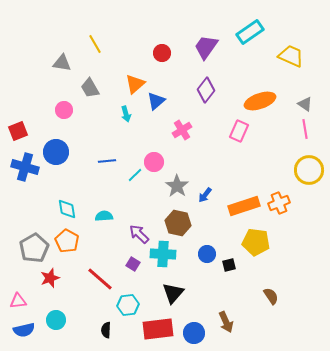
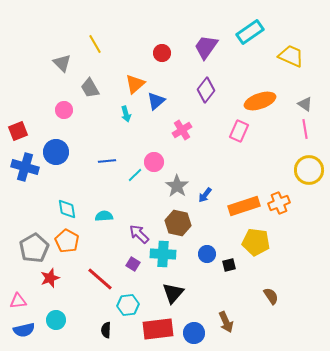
gray triangle at (62, 63): rotated 36 degrees clockwise
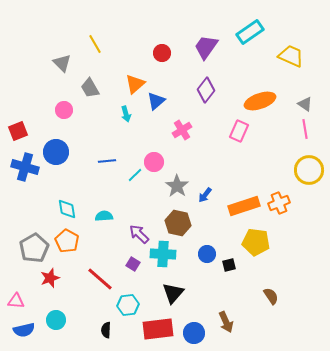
pink triangle at (18, 301): moved 2 px left; rotated 12 degrees clockwise
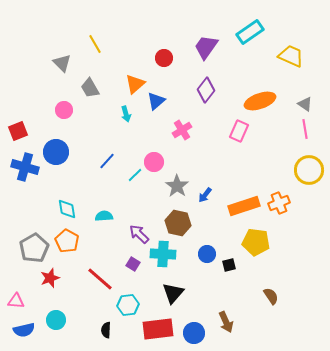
red circle at (162, 53): moved 2 px right, 5 px down
blue line at (107, 161): rotated 42 degrees counterclockwise
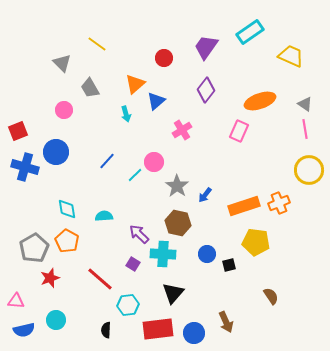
yellow line at (95, 44): moved 2 px right; rotated 24 degrees counterclockwise
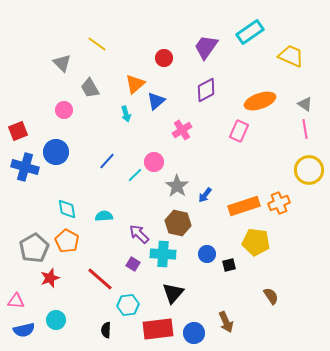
purple diamond at (206, 90): rotated 25 degrees clockwise
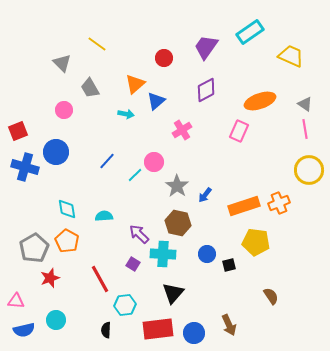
cyan arrow at (126, 114): rotated 63 degrees counterclockwise
red line at (100, 279): rotated 20 degrees clockwise
cyan hexagon at (128, 305): moved 3 px left
brown arrow at (226, 322): moved 3 px right, 3 px down
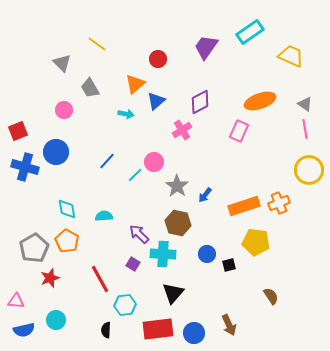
red circle at (164, 58): moved 6 px left, 1 px down
purple diamond at (206, 90): moved 6 px left, 12 px down
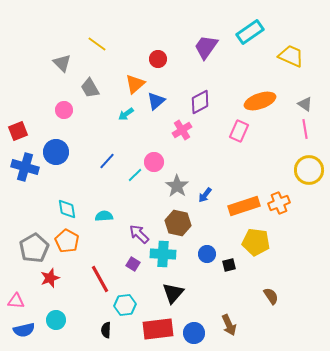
cyan arrow at (126, 114): rotated 133 degrees clockwise
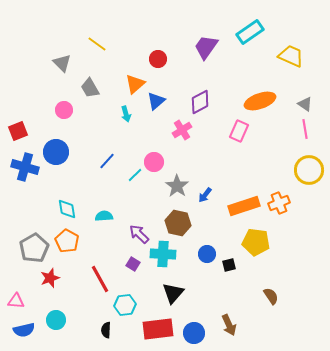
cyan arrow at (126, 114): rotated 70 degrees counterclockwise
